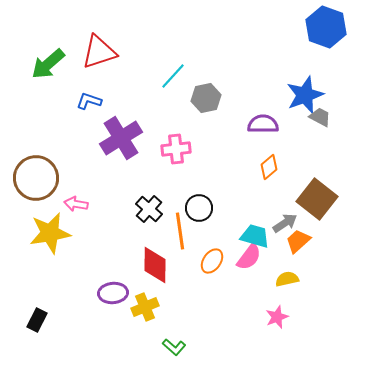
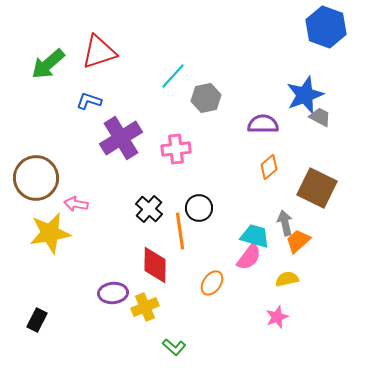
brown square: moved 11 px up; rotated 12 degrees counterclockwise
gray arrow: rotated 70 degrees counterclockwise
orange ellipse: moved 22 px down
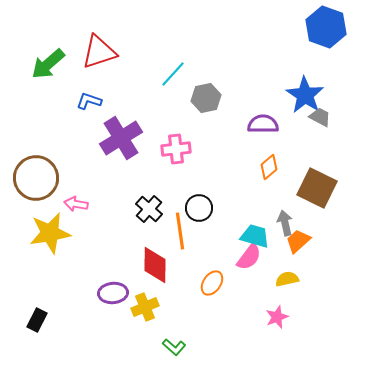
cyan line: moved 2 px up
blue star: rotated 18 degrees counterclockwise
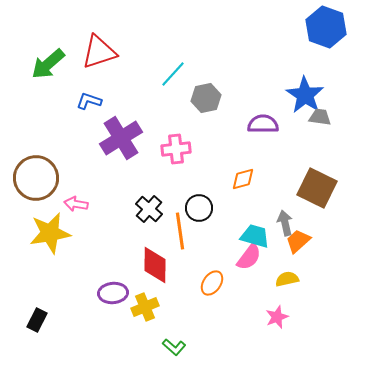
gray trapezoid: rotated 20 degrees counterclockwise
orange diamond: moved 26 px left, 12 px down; rotated 25 degrees clockwise
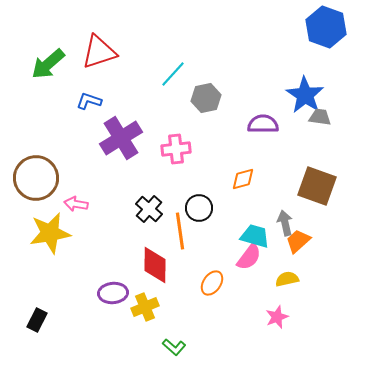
brown square: moved 2 px up; rotated 6 degrees counterclockwise
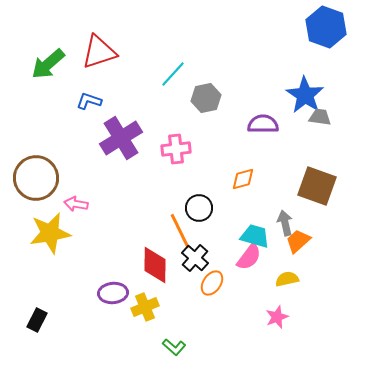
black cross: moved 46 px right, 49 px down
orange line: rotated 18 degrees counterclockwise
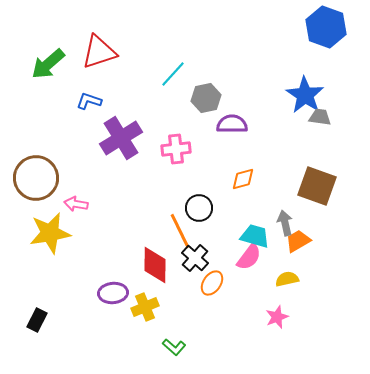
purple semicircle: moved 31 px left
orange trapezoid: rotated 12 degrees clockwise
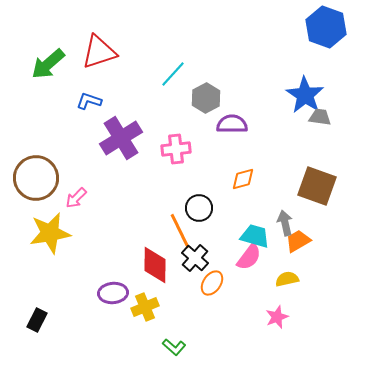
gray hexagon: rotated 16 degrees counterclockwise
pink arrow: moved 6 px up; rotated 55 degrees counterclockwise
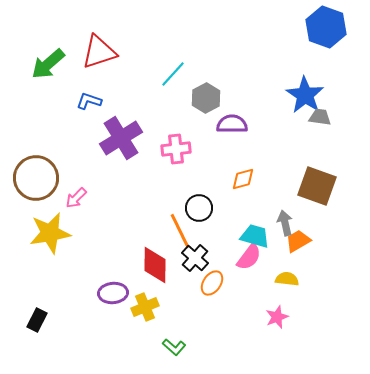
yellow semicircle: rotated 20 degrees clockwise
